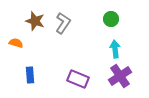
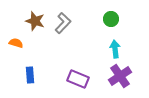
gray L-shape: rotated 10 degrees clockwise
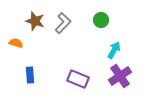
green circle: moved 10 px left, 1 px down
cyan arrow: moved 1 px left, 1 px down; rotated 36 degrees clockwise
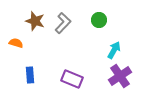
green circle: moved 2 px left
purple rectangle: moved 6 px left
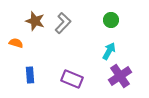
green circle: moved 12 px right
cyan arrow: moved 5 px left, 1 px down
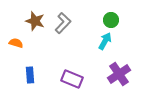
cyan arrow: moved 4 px left, 10 px up
purple cross: moved 1 px left, 2 px up
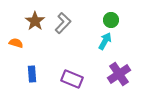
brown star: rotated 18 degrees clockwise
blue rectangle: moved 2 px right, 1 px up
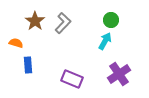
blue rectangle: moved 4 px left, 9 px up
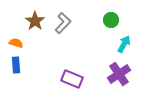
cyan arrow: moved 19 px right, 3 px down
blue rectangle: moved 12 px left
